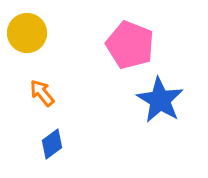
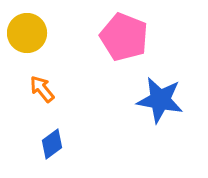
pink pentagon: moved 6 px left, 8 px up
orange arrow: moved 4 px up
blue star: rotated 21 degrees counterclockwise
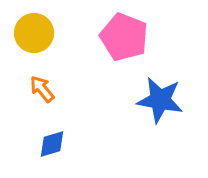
yellow circle: moved 7 px right
blue diamond: rotated 20 degrees clockwise
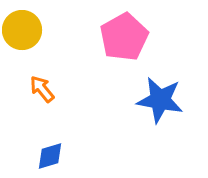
yellow circle: moved 12 px left, 3 px up
pink pentagon: rotated 21 degrees clockwise
blue diamond: moved 2 px left, 12 px down
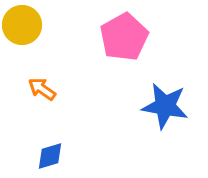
yellow circle: moved 5 px up
orange arrow: rotated 16 degrees counterclockwise
blue star: moved 5 px right, 6 px down
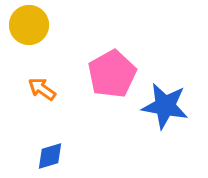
yellow circle: moved 7 px right
pink pentagon: moved 12 px left, 37 px down
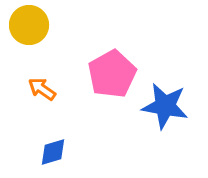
blue diamond: moved 3 px right, 4 px up
